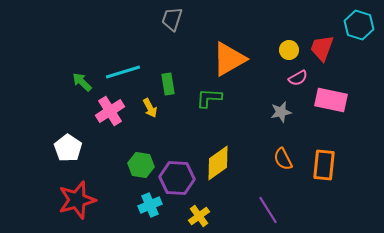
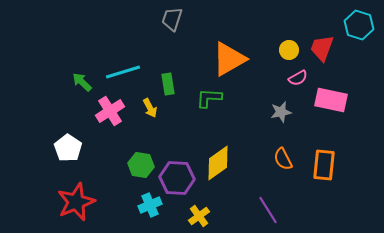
red star: moved 1 px left, 2 px down; rotated 6 degrees counterclockwise
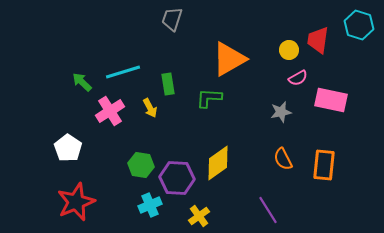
red trapezoid: moved 4 px left, 8 px up; rotated 12 degrees counterclockwise
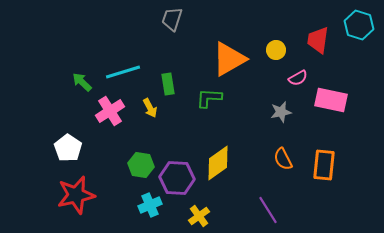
yellow circle: moved 13 px left
red star: moved 7 px up; rotated 9 degrees clockwise
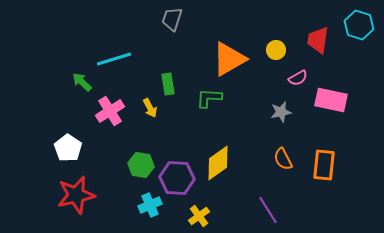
cyan line: moved 9 px left, 13 px up
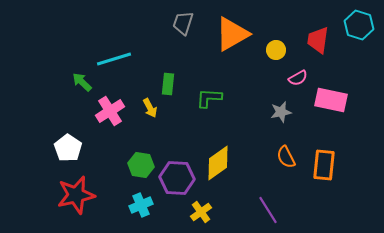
gray trapezoid: moved 11 px right, 4 px down
orange triangle: moved 3 px right, 25 px up
green rectangle: rotated 15 degrees clockwise
orange semicircle: moved 3 px right, 2 px up
cyan cross: moved 9 px left
yellow cross: moved 2 px right, 4 px up
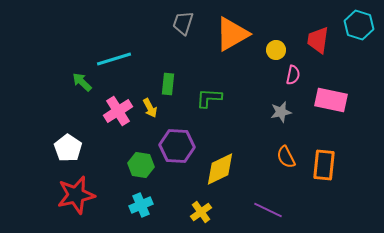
pink semicircle: moved 5 px left, 3 px up; rotated 48 degrees counterclockwise
pink cross: moved 8 px right
yellow diamond: moved 2 px right, 6 px down; rotated 9 degrees clockwise
purple hexagon: moved 32 px up
purple line: rotated 32 degrees counterclockwise
